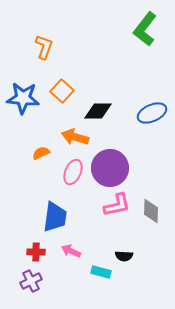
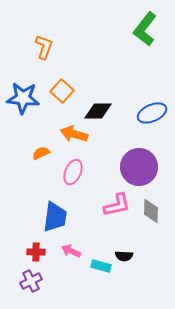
orange arrow: moved 1 px left, 3 px up
purple circle: moved 29 px right, 1 px up
cyan rectangle: moved 6 px up
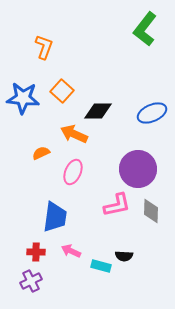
orange arrow: rotated 8 degrees clockwise
purple circle: moved 1 px left, 2 px down
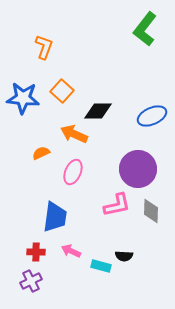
blue ellipse: moved 3 px down
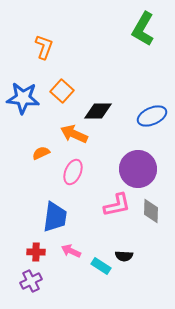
green L-shape: moved 2 px left; rotated 8 degrees counterclockwise
cyan rectangle: rotated 18 degrees clockwise
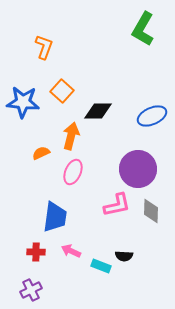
blue star: moved 4 px down
orange arrow: moved 3 px left, 2 px down; rotated 80 degrees clockwise
cyan rectangle: rotated 12 degrees counterclockwise
purple cross: moved 9 px down
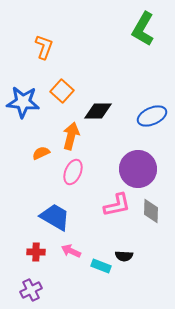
blue trapezoid: rotated 68 degrees counterclockwise
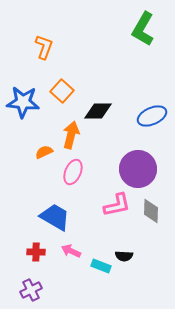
orange arrow: moved 1 px up
orange semicircle: moved 3 px right, 1 px up
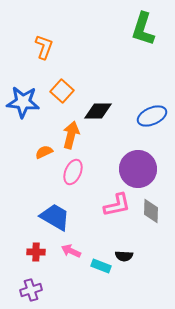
green L-shape: rotated 12 degrees counterclockwise
purple cross: rotated 10 degrees clockwise
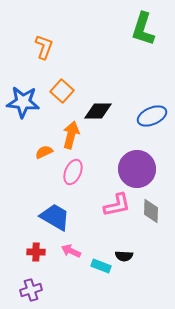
purple circle: moved 1 px left
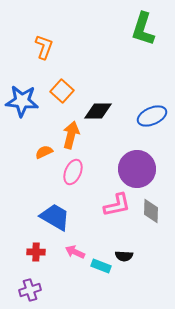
blue star: moved 1 px left, 1 px up
pink arrow: moved 4 px right, 1 px down
purple cross: moved 1 px left
